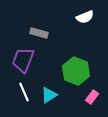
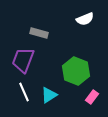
white semicircle: moved 2 px down
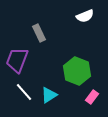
white semicircle: moved 3 px up
gray rectangle: rotated 48 degrees clockwise
purple trapezoid: moved 6 px left
green hexagon: moved 1 px right
white line: rotated 18 degrees counterclockwise
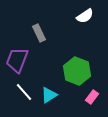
white semicircle: rotated 12 degrees counterclockwise
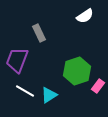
green hexagon: rotated 20 degrees clockwise
white line: moved 1 px right, 1 px up; rotated 18 degrees counterclockwise
pink rectangle: moved 6 px right, 11 px up
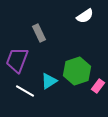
cyan triangle: moved 14 px up
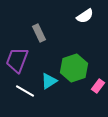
green hexagon: moved 3 px left, 3 px up
